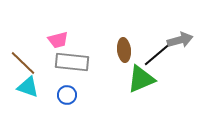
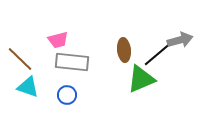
brown line: moved 3 px left, 4 px up
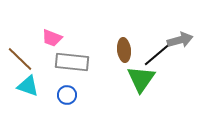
pink trapezoid: moved 6 px left, 2 px up; rotated 35 degrees clockwise
green triangle: rotated 32 degrees counterclockwise
cyan triangle: moved 1 px up
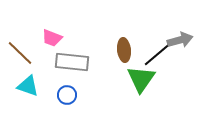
brown line: moved 6 px up
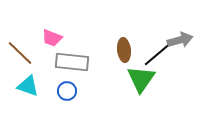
blue circle: moved 4 px up
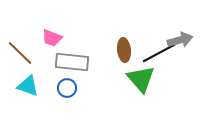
black line: rotated 12 degrees clockwise
green triangle: rotated 16 degrees counterclockwise
blue circle: moved 3 px up
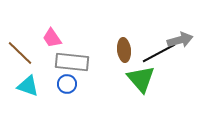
pink trapezoid: rotated 35 degrees clockwise
blue circle: moved 4 px up
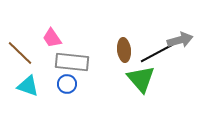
black line: moved 2 px left
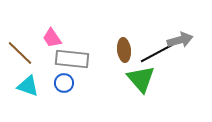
gray rectangle: moved 3 px up
blue circle: moved 3 px left, 1 px up
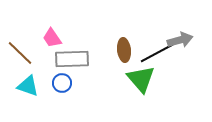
gray rectangle: rotated 8 degrees counterclockwise
blue circle: moved 2 px left
